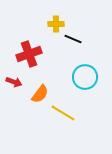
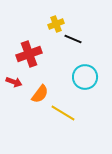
yellow cross: rotated 21 degrees counterclockwise
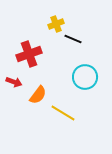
orange semicircle: moved 2 px left, 1 px down
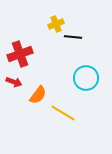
black line: moved 2 px up; rotated 18 degrees counterclockwise
red cross: moved 9 px left
cyan circle: moved 1 px right, 1 px down
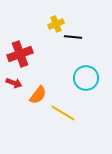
red arrow: moved 1 px down
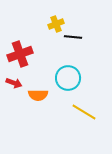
cyan circle: moved 18 px left
orange semicircle: rotated 54 degrees clockwise
yellow line: moved 21 px right, 1 px up
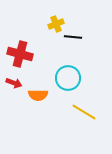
red cross: rotated 35 degrees clockwise
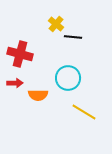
yellow cross: rotated 28 degrees counterclockwise
red arrow: moved 1 px right; rotated 21 degrees counterclockwise
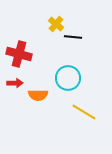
red cross: moved 1 px left
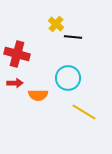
red cross: moved 2 px left
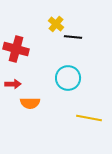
red cross: moved 1 px left, 5 px up
red arrow: moved 2 px left, 1 px down
orange semicircle: moved 8 px left, 8 px down
yellow line: moved 5 px right, 6 px down; rotated 20 degrees counterclockwise
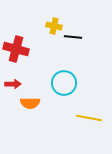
yellow cross: moved 2 px left, 2 px down; rotated 28 degrees counterclockwise
cyan circle: moved 4 px left, 5 px down
